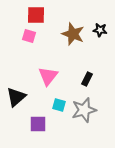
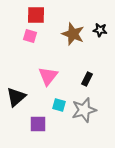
pink square: moved 1 px right
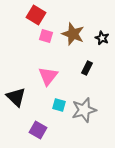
red square: rotated 30 degrees clockwise
black star: moved 2 px right, 8 px down; rotated 16 degrees clockwise
pink square: moved 16 px right
black rectangle: moved 11 px up
black triangle: rotated 35 degrees counterclockwise
purple square: moved 6 px down; rotated 30 degrees clockwise
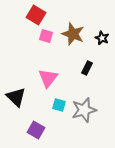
pink triangle: moved 2 px down
purple square: moved 2 px left
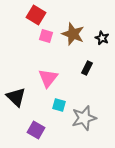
gray star: moved 8 px down
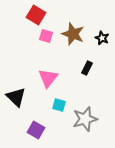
gray star: moved 1 px right, 1 px down
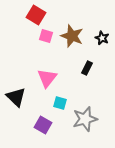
brown star: moved 1 px left, 2 px down
pink triangle: moved 1 px left
cyan square: moved 1 px right, 2 px up
purple square: moved 7 px right, 5 px up
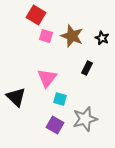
cyan square: moved 4 px up
purple square: moved 12 px right
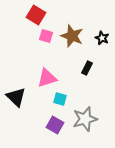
pink triangle: rotated 35 degrees clockwise
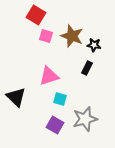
black star: moved 8 px left, 7 px down; rotated 16 degrees counterclockwise
pink triangle: moved 2 px right, 2 px up
